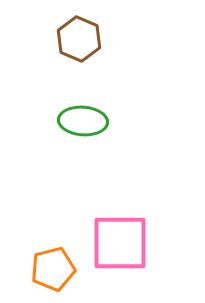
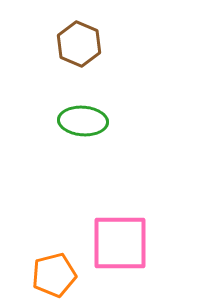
brown hexagon: moved 5 px down
orange pentagon: moved 1 px right, 6 px down
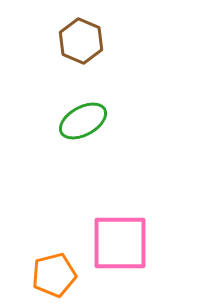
brown hexagon: moved 2 px right, 3 px up
green ellipse: rotated 33 degrees counterclockwise
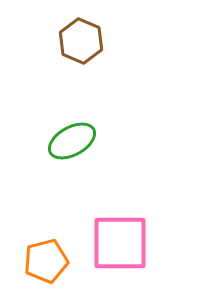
green ellipse: moved 11 px left, 20 px down
orange pentagon: moved 8 px left, 14 px up
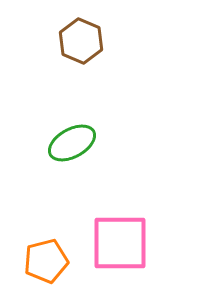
green ellipse: moved 2 px down
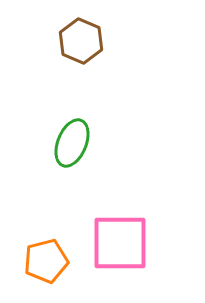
green ellipse: rotated 39 degrees counterclockwise
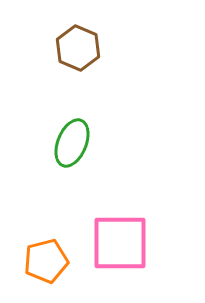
brown hexagon: moved 3 px left, 7 px down
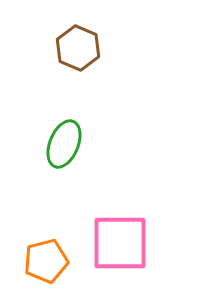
green ellipse: moved 8 px left, 1 px down
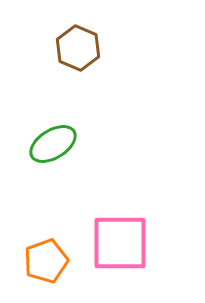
green ellipse: moved 11 px left; rotated 36 degrees clockwise
orange pentagon: rotated 6 degrees counterclockwise
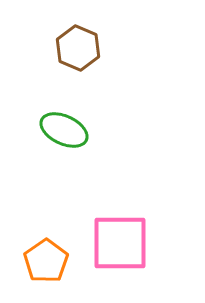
green ellipse: moved 11 px right, 14 px up; rotated 57 degrees clockwise
orange pentagon: rotated 15 degrees counterclockwise
